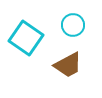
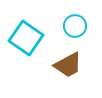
cyan circle: moved 2 px right, 1 px down
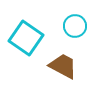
brown trapezoid: moved 5 px left, 1 px down; rotated 124 degrees counterclockwise
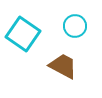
cyan square: moved 3 px left, 4 px up
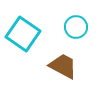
cyan circle: moved 1 px right, 1 px down
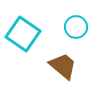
brown trapezoid: rotated 12 degrees clockwise
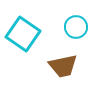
brown trapezoid: rotated 128 degrees clockwise
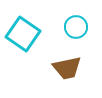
brown trapezoid: moved 4 px right, 2 px down
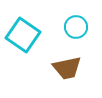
cyan square: moved 1 px down
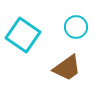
brown trapezoid: rotated 24 degrees counterclockwise
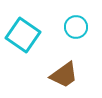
brown trapezoid: moved 3 px left, 7 px down
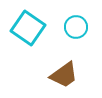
cyan square: moved 5 px right, 7 px up
